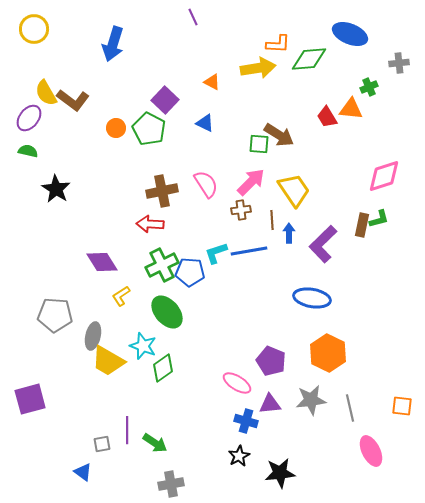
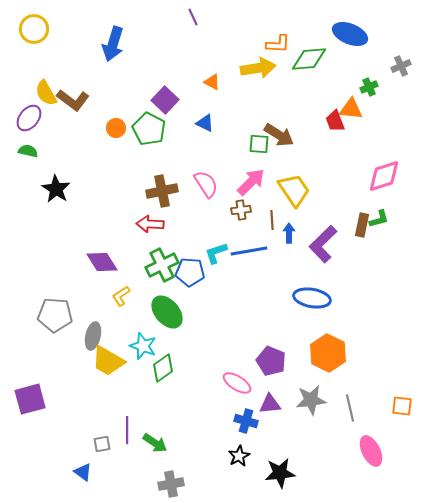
gray cross at (399, 63): moved 2 px right, 3 px down; rotated 18 degrees counterclockwise
red trapezoid at (327, 117): moved 8 px right, 4 px down; rotated 10 degrees clockwise
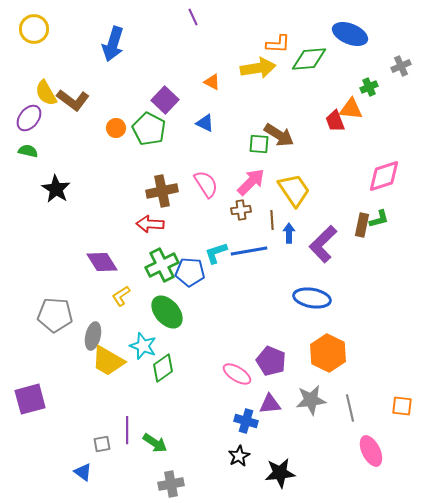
pink ellipse at (237, 383): moved 9 px up
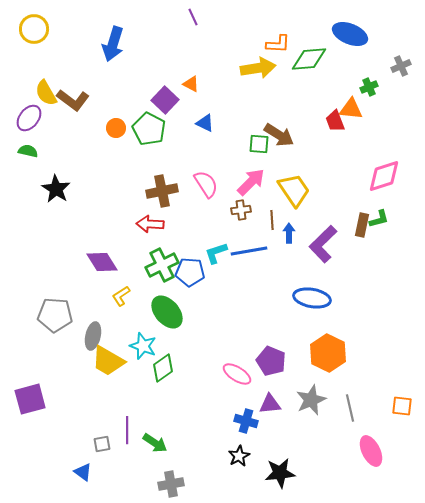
orange triangle at (212, 82): moved 21 px left, 2 px down
gray star at (311, 400): rotated 16 degrees counterclockwise
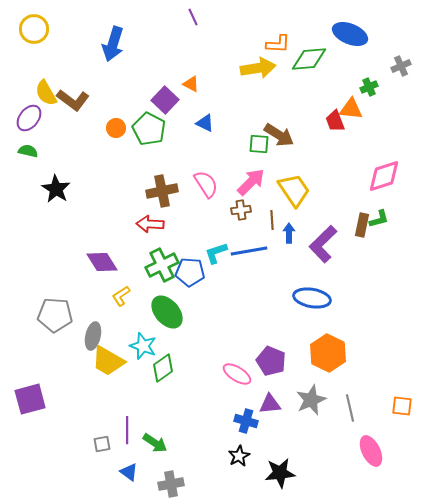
blue triangle at (83, 472): moved 46 px right
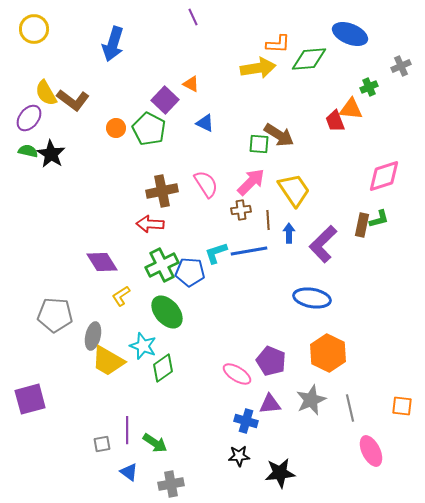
black star at (56, 189): moved 5 px left, 35 px up
brown line at (272, 220): moved 4 px left
black star at (239, 456): rotated 25 degrees clockwise
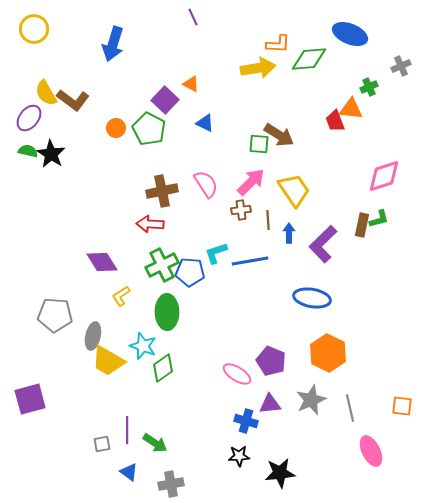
blue line at (249, 251): moved 1 px right, 10 px down
green ellipse at (167, 312): rotated 40 degrees clockwise
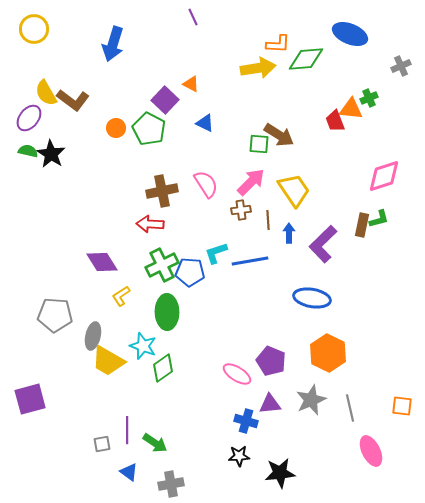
green diamond at (309, 59): moved 3 px left
green cross at (369, 87): moved 11 px down
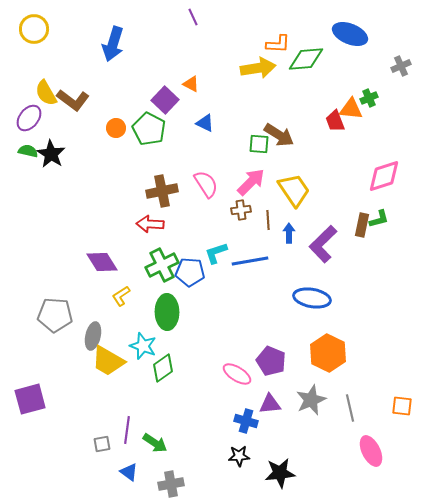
purple line at (127, 430): rotated 8 degrees clockwise
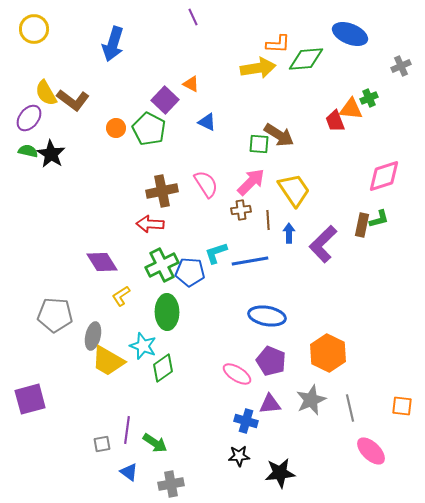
blue triangle at (205, 123): moved 2 px right, 1 px up
blue ellipse at (312, 298): moved 45 px left, 18 px down
pink ellipse at (371, 451): rotated 20 degrees counterclockwise
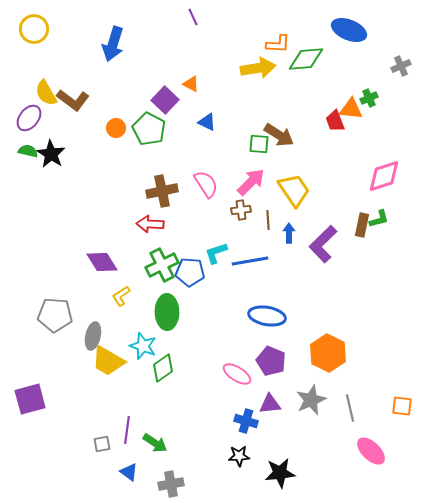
blue ellipse at (350, 34): moved 1 px left, 4 px up
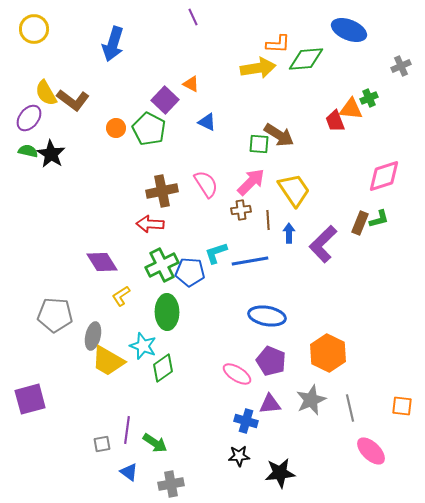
brown rectangle at (362, 225): moved 2 px left, 2 px up; rotated 10 degrees clockwise
